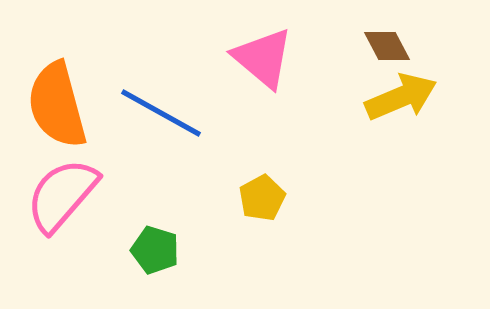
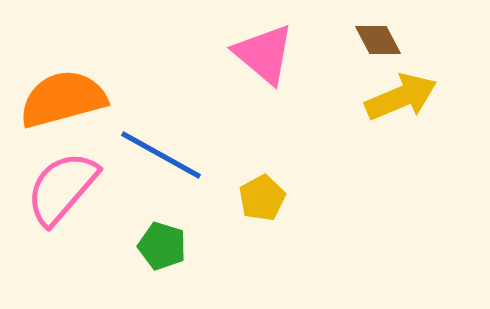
brown diamond: moved 9 px left, 6 px up
pink triangle: moved 1 px right, 4 px up
orange semicircle: moved 6 px right, 6 px up; rotated 90 degrees clockwise
blue line: moved 42 px down
pink semicircle: moved 7 px up
green pentagon: moved 7 px right, 4 px up
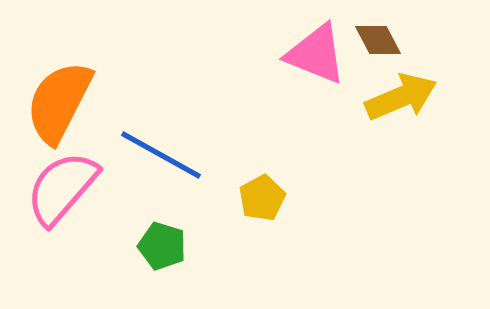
pink triangle: moved 52 px right; rotated 18 degrees counterclockwise
orange semicircle: moved 4 px left, 3 px down; rotated 48 degrees counterclockwise
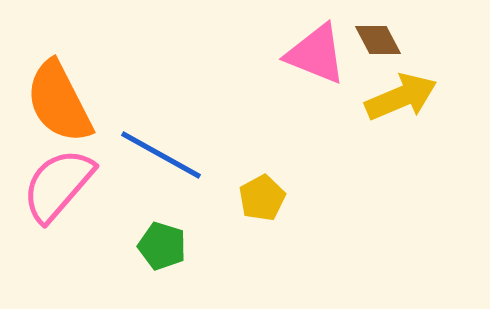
orange semicircle: rotated 54 degrees counterclockwise
pink semicircle: moved 4 px left, 3 px up
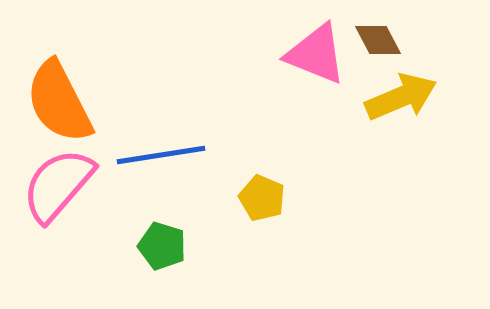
blue line: rotated 38 degrees counterclockwise
yellow pentagon: rotated 21 degrees counterclockwise
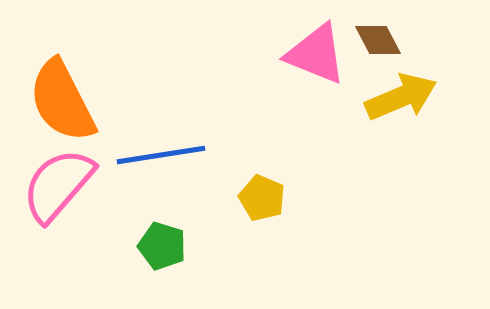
orange semicircle: moved 3 px right, 1 px up
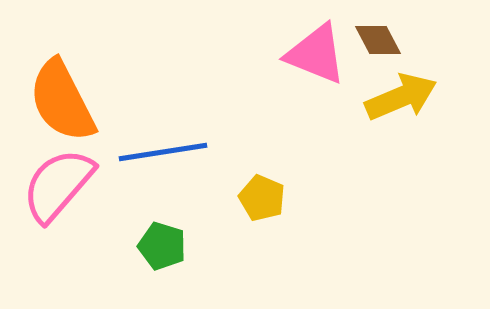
blue line: moved 2 px right, 3 px up
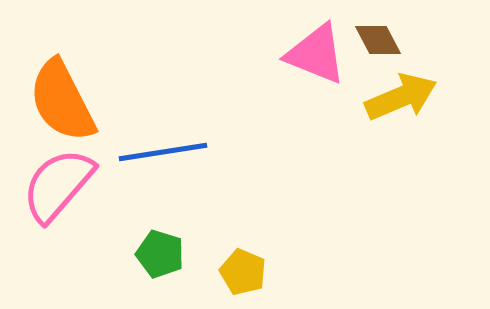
yellow pentagon: moved 19 px left, 74 px down
green pentagon: moved 2 px left, 8 px down
